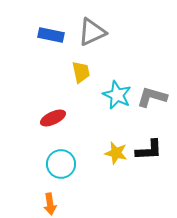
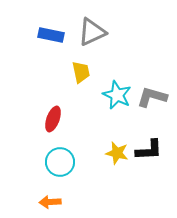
red ellipse: moved 1 px down; rotated 45 degrees counterclockwise
yellow star: moved 1 px right
cyan circle: moved 1 px left, 2 px up
orange arrow: moved 2 px up; rotated 95 degrees clockwise
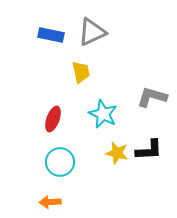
cyan star: moved 14 px left, 19 px down
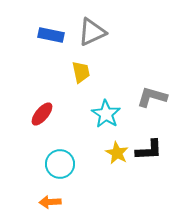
cyan star: moved 3 px right; rotated 8 degrees clockwise
red ellipse: moved 11 px left, 5 px up; rotated 20 degrees clockwise
yellow star: rotated 15 degrees clockwise
cyan circle: moved 2 px down
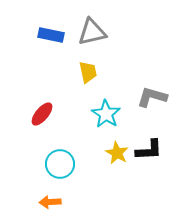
gray triangle: rotated 12 degrees clockwise
yellow trapezoid: moved 7 px right
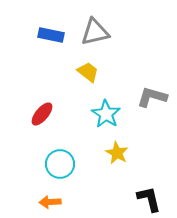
gray triangle: moved 3 px right
yellow trapezoid: rotated 40 degrees counterclockwise
black L-shape: moved 49 px down; rotated 100 degrees counterclockwise
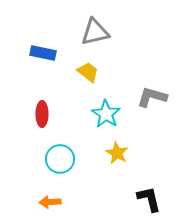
blue rectangle: moved 8 px left, 18 px down
red ellipse: rotated 40 degrees counterclockwise
cyan circle: moved 5 px up
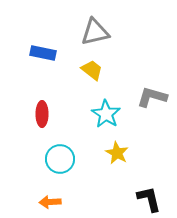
yellow trapezoid: moved 4 px right, 2 px up
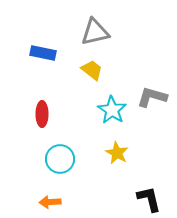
cyan star: moved 6 px right, 4 px up
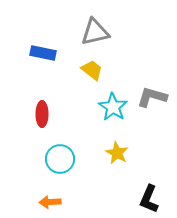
cyan star: moved 1 px right, 3 px up
black L-shape: rotated 144 degrees counterclockwise
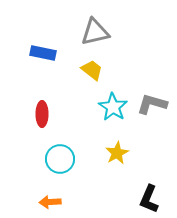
gray L-shape: moved 7 px down
yellow star: rotated 15 degrees clockwise
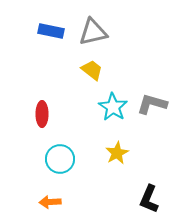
gray triangle: moved 2 px left
blue rectangle: moved 8 px right, 22 px up
